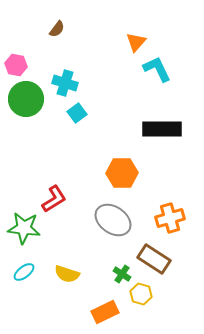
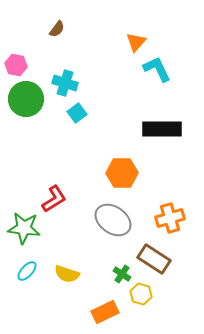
cyan ellipse: moved 3 px right, 1 px up; rotated 10 degrees counterclockwise
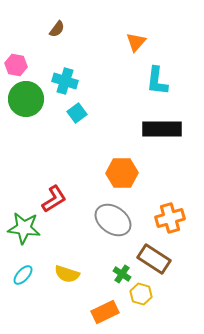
cyan L-shape: moved 12 px down; rotated 148 degrees counterclockwise
cyan cross: moved 2 px up
cyan ellipse: moved 4 px left, 4 px down
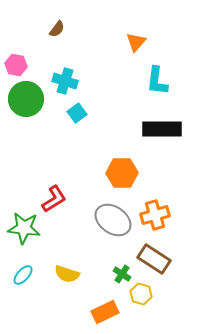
orange cross: moved 15 px left, 3 px up
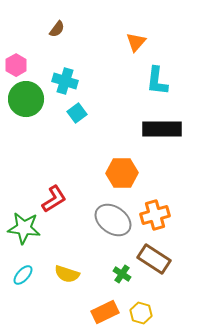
pink hexagon: rotated 20 degrees clockwise
yellow hexagon: moved 19 px down
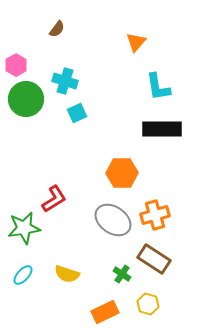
cyan L-shape: moved 1 px right, 6 px down; rotated 16 degrees counterclockwise
cyan square: rotated 12 degrees clockwise
green star: rotated 16 degrees counterclockwise
yellow hexagon: moved 7 px right, 9 px up
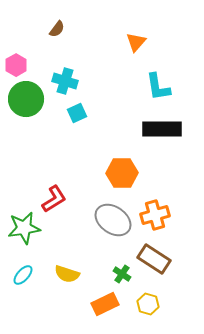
orange rectangle: moved 8 px up
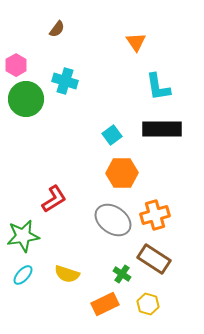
orange triangle: rotated 15 degrees counterclockwise
cyan square: moved 35 px right, 22 px down; rotated 12 degrees counterclockwise
green star: moved 1 px left, 8 px down
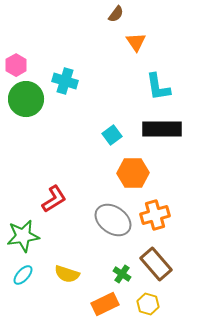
brown semicircle: moved 59 px right, 15 px up
orange hexagon: moved 11 px right
brown rectangle: moved 2 px right, 5 px down; rotated 16 degrees clockwise
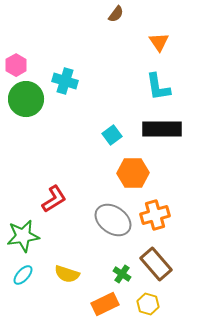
orange triangle: moved 23 px right
